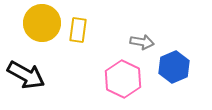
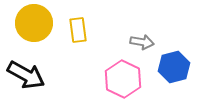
yellow circle: moved 8 px left
yellow rectangle: rotated 15 degrees counterclockwise
blue hexagon: rotated 8 degrees clockwise
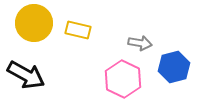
yellow rectangle: rotated 70 degrees counterclockwise
gray arrow: moved 2 px left, 1 px down
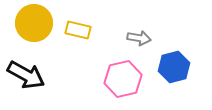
gray arrow: moved 1 px left, 5 px up
pink hexagon: rotated 21 degrees clockwise
